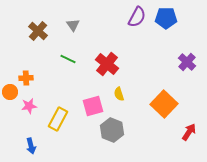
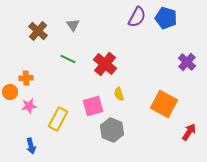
blue pentagon: rotated 15 degrees clockwise
red cross: moved 2 px left
orange square: rotated 16 degrees counterclockwise
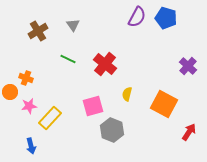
brown cross: rotated 18 degrees clockwise
purple cross: moved 1 px right, 4 px down
orange cross: rotated 24 degrees clockwise
yellow semicircle: moved 8 px right; rotated 32 degrees clockwise
yellow rectangle: moved 8 px left, 1 px up; rotated 15 degrees clockwise
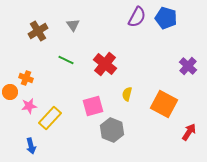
green line: moved 2 px left, 1 px down
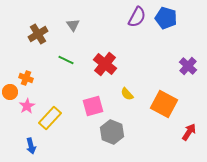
brown cross: moved 3 px down
yellow semicircle: rotated 56 degrees counterclockwise
pink star: moved 2 px left; rotated 21 degrees counterclockwise
gray hexagon: moved 2 px down
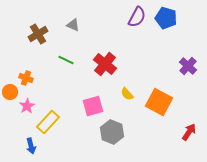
gray triangle: rotated 32 degrees counterclockwise
orange square: moved 5 px left, 2 px up
yellow rectangle: moved 2 px left, 4 px down
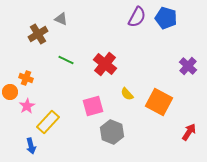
gray triangle: moved 12 px left, 6 px up
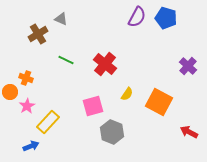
yellow semicircle: rotated 104 degrees counterclockwise
red arrow: rotated 96 degrees counterclockwise
blue arrow: rotated 98 degrees counterclockwise
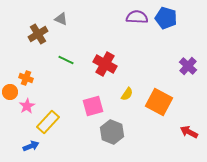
purple semicircle: rotated 115 degrees counterclockwise
red cross: rotated 10 degrees counterclockwise
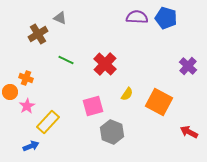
gray triangle: moved 1 px left, 1 px up
red cross: rotated 15 degrees clockwise
